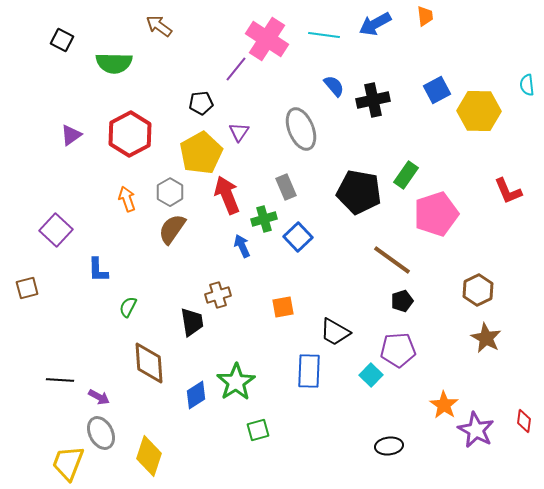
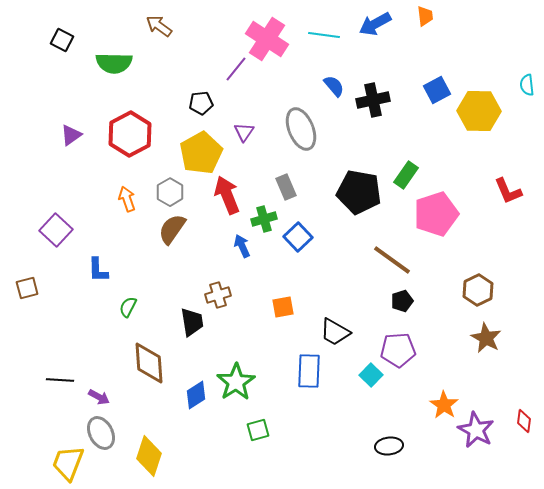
purple triangle at (239, 132): moved 5 px right
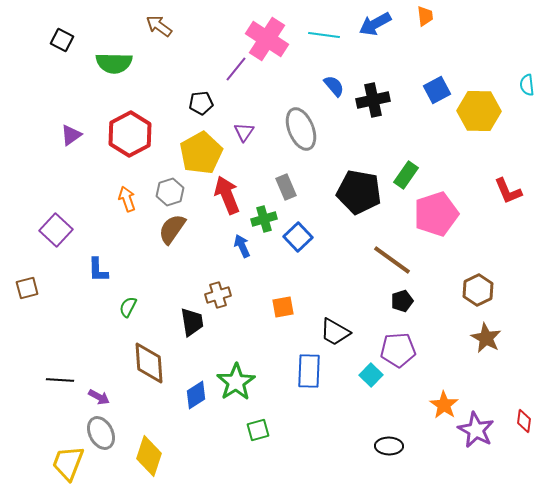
gray hexagon at (170, 192): rotated 12 degrees clockwise
black ellipse at (389, 446): rotated 8 degrees clockwise
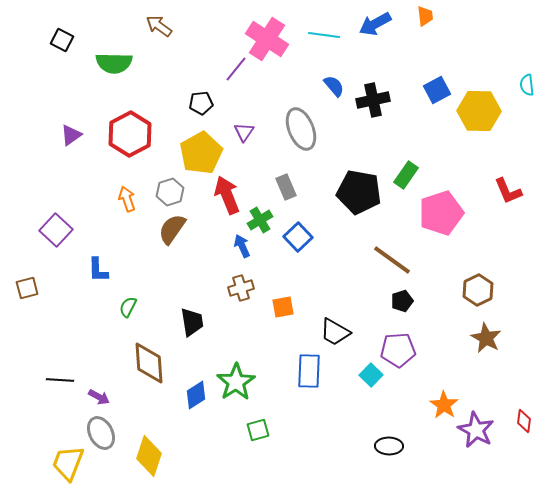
pink pentagon at (436, 214): moved 5 px right, 1 px up
green cross at (264, 219): moved 4 px left, 1 px down; rotated 15 degrees counterclockwise
brown cross at (218, 295): moved 23 px right, 7 px up
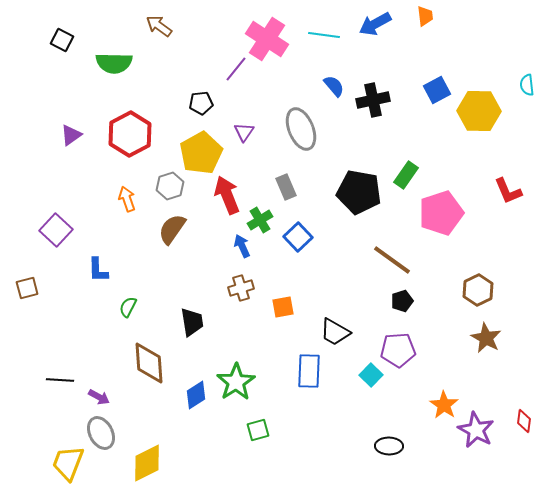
gray hexagon at (170, 192): moved 6 px up
yellow diamond at (149, 456): moved 2 px left, 7 px down; rotated 45 degrees clockwise
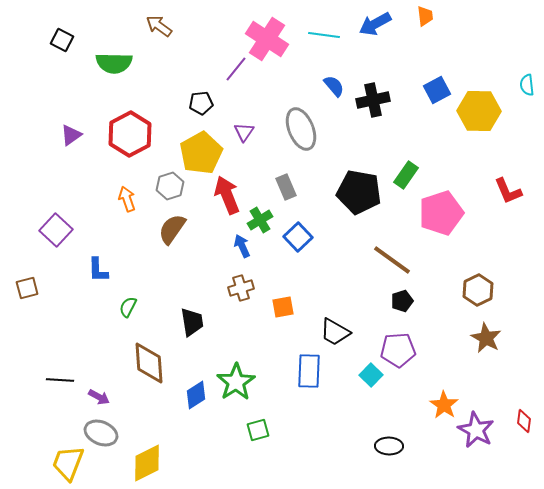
gray ellipse at (101, 433): rotated 40 degrees counterclockwise
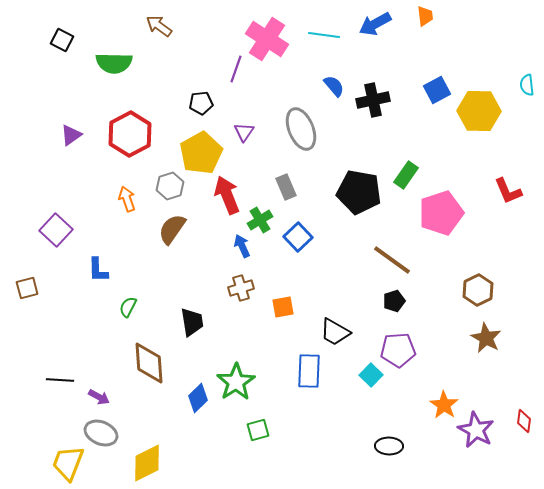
purple line at (236, 69): rotated 20 degrees counterclockwise
black pentagon at (402, 301): moved 8 px left
blue diamond at (196, 395): moved 2 px right, 3 px down; rotated 12 degrees counterclockwise
